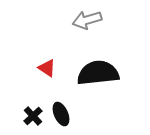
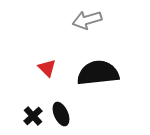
red triangle: rotated 12 degrees clockwise
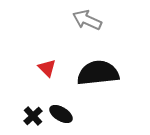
gray arrow: rotated 40 degrees clockwise
black ellipse: rotated 35 degrees counterclockwise
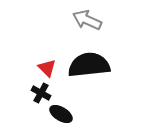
black semicircle: moved 9 px left, 8 px up
black cross: moved 8 px right, 23 px up; rotated 18 degrees counterclockwise
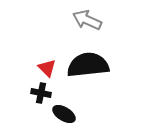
black semicircle: moved 1 px left
black cross: rotated 18 degrees counterclockwise
black ellipse: moved 3 px right
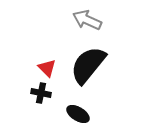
black semicircle: rotated 45 degrees counterclockwise
black ellipse: moved 14 px right
